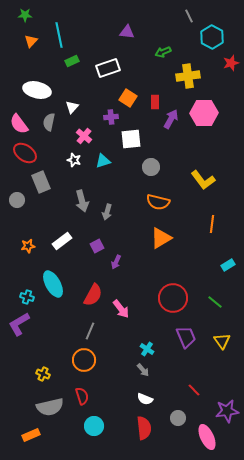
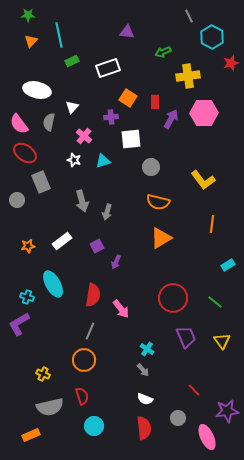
green star at (25, 15): moved 3 px right
red semicircle at (93, 295): rotated 20 degrees counterclockwise
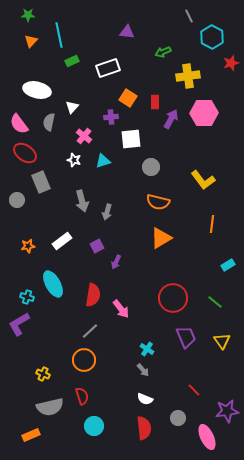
gray line at (90, 331): rotated 24 degrees clockwise
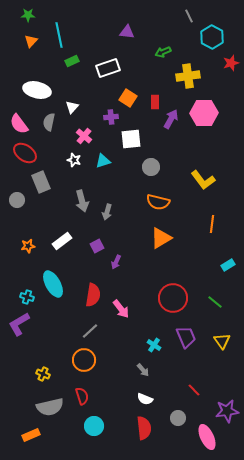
cyan cross at (147, 349): moved 7 px right, 4 px up
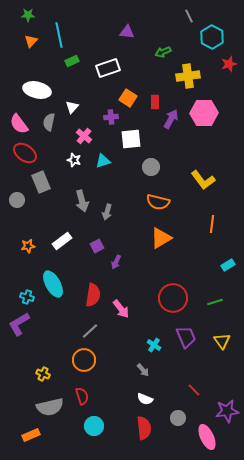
red star at (231, 63): moved 2 px left, 1 px down
green line at (215, 302): rotated 56 degrees counterclockwise
